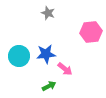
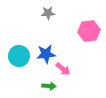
gray star: rotated 24 degrees counterclockwise
pink hexagon: moved 2 px left, 1 px up
pink arrow: moved 2 px left
green arrow: rotated 32 degrees clockwise
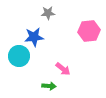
blue star: moved 12 px left, 17 px up
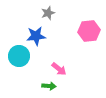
gray star: rotated 16 degrees counterclockwise
blue star: moved 2 px right, 1 px up
pink arrow: moved 4 px left
